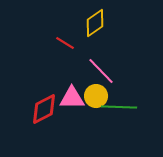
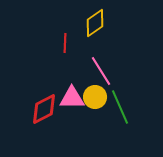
red line: rotated 60 degrees clockwise
pink line: rotated 12 degrees clockwise
yellow circle: moved 1 px left, 1 px down
green line: moved 1 px right; rotated 64 degrees clockwise
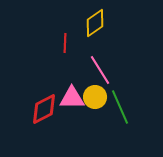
pink line: moved 1 px left, 1 px up
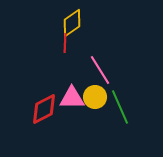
yellow diamond: moved 23 px left
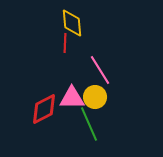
yellow diamond: rotated 60 degrees counterclockwise
green line: moved 31 px left, 17 px down
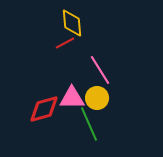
red line: rotated 60 degrees clockwise
yellow circle: moved 2 px right, 1 px down
red diamond: rotated 12 degrees clockwise
